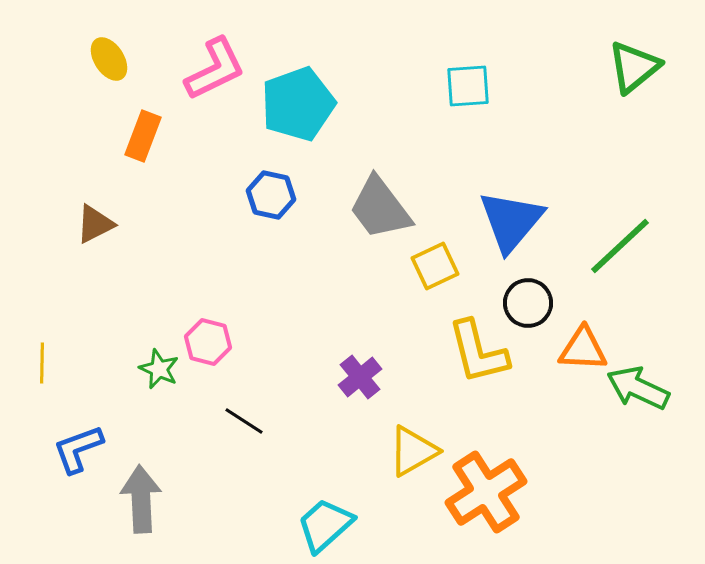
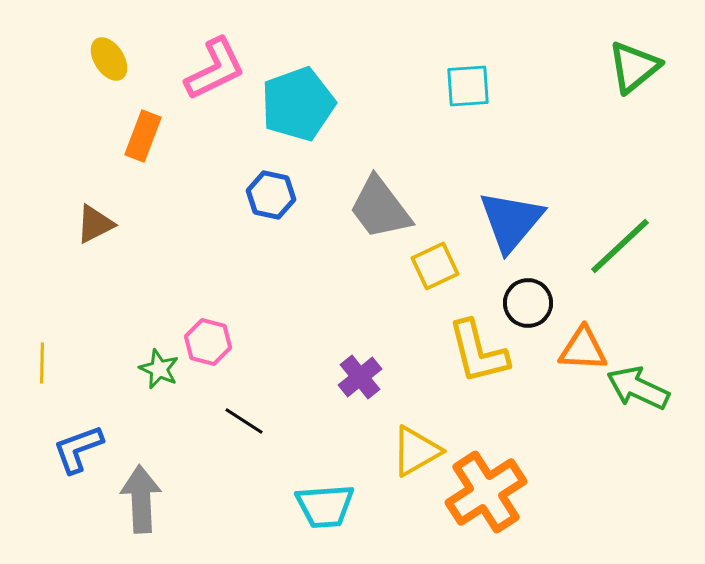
yellow triangle: moved 3 px right
cyan trapezoid: moved 19 px up; rotated 142 degrees counterclockwise
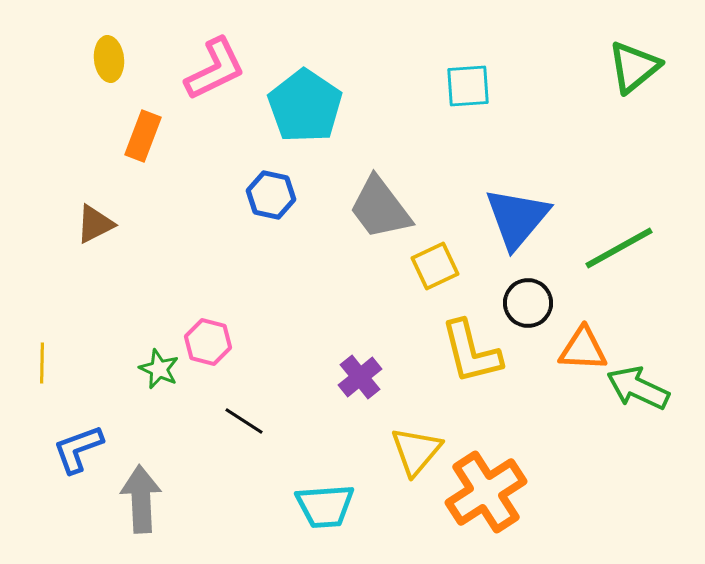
yellow ellipse: rotated 27 degrees clockwise
cyan pentagon: moved 7 px right, 2 px down; rotated 18 degrees counterclockwise
blue triangle: moved 6 px right, 3 px up
green line: moved 1 px left, 2 px down; rotated 14 degrees clockwise
yellow L-shape: moved 7 px left
yellow triangle: rotated 20 degrees counterclockwise
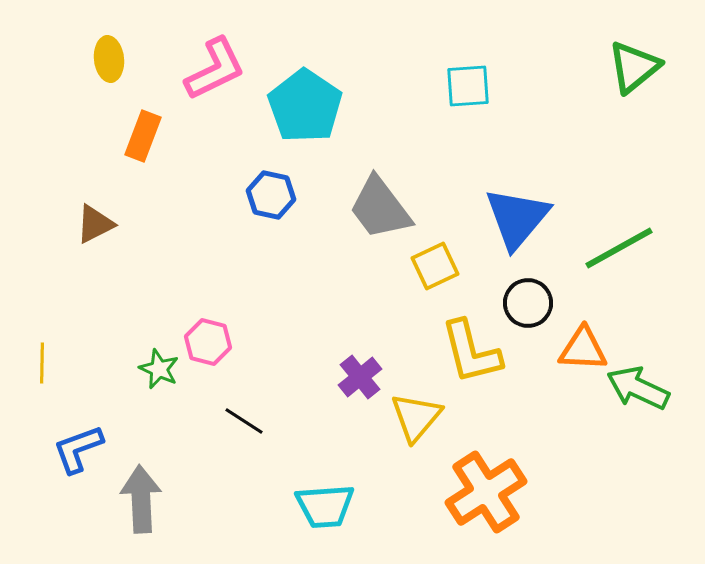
yellow triangle: moved 34 px up
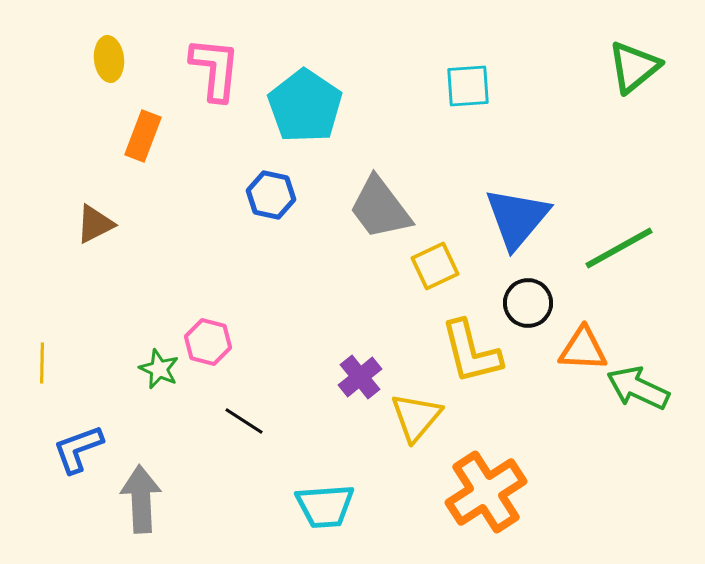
pink L-shape: rotated 58 degrees counterclockwise
